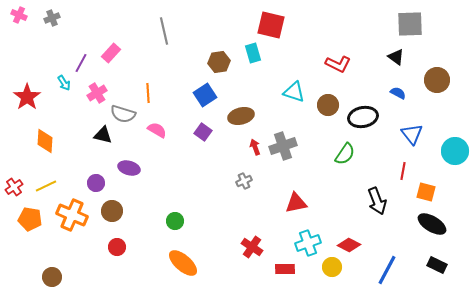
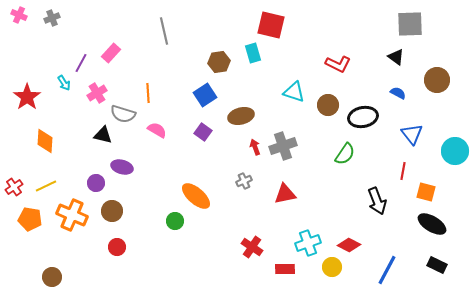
purple ellipse at (129, 168): moved 7 px left, 1 px up
red triangle at (296, 203): moved 11 px left, 9 px up
orange ellipse at (183, 263): moved 13 px right, 67 px up
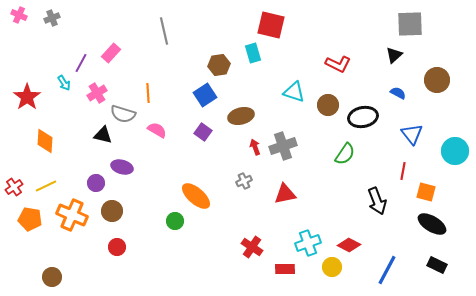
black triangle at (396, 57): moved 2 px left, 2 px up; rotated 42 degrees clockwise
brown hexagon at (219, 62): moved 3 px down
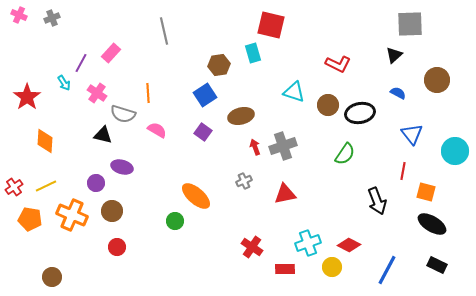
pink cross at (97, 93): rotated 24 degrees counterclockwise
black ellipse at (363, 117): moved 3 px left, 4 px up
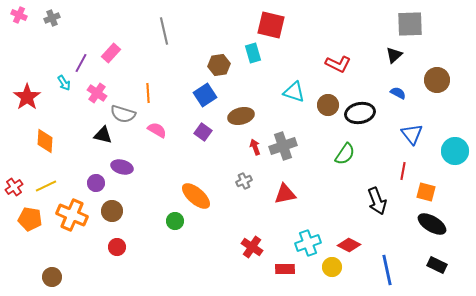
blue line at (387, 270): rotated 40 degrees counterclockwise
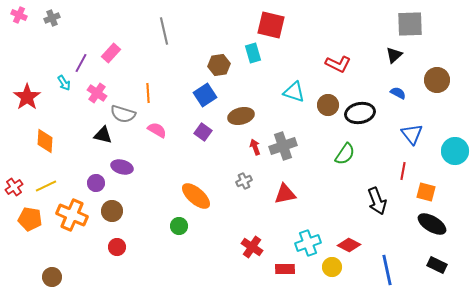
green circle at (175, 221): moved 4 px right, 5 px down
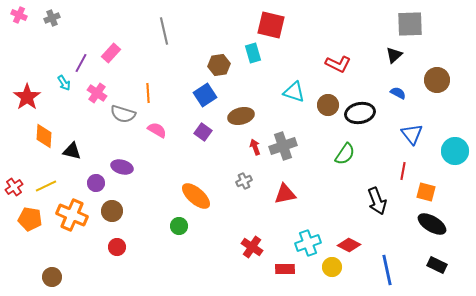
black triangle at (103, 135): moved 31 px left, 16 px down
orange diamond at (45, 141): moved 1 px left, 5 px up
